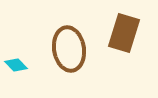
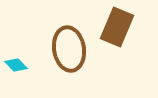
brown rectangle: moved 7 px left, 6 px up; rotated 6 degrees clockwise
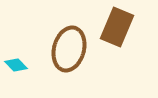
brown ellipse: rotated 24 degrees clockwise
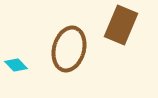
brown rectangle: moved 4 px right, 2 px up
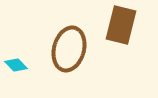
brown rectangle: rotated 9 degrees counterclockwise
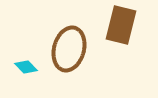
cyan diamond: moved 10 px right, 2 px down
